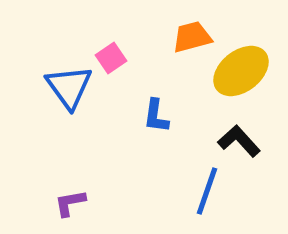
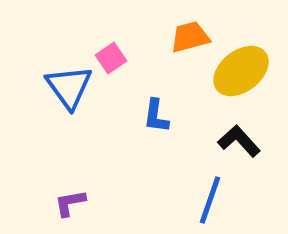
orange trapezoid: moved 2 px left
blue line: moved 3 px right, 9 px down
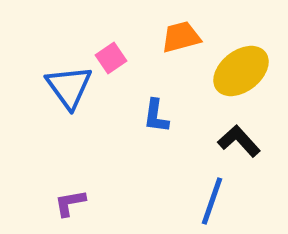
orange trapezoid: moved 9 px left
blue line: moved 2 px right, 1 px down
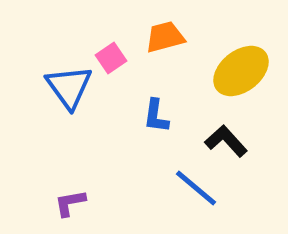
orange trapezoid: moved 16 px left
black L-shape: moved 13 px left
blue line: moved 16 px left, 13 px up; rotated 69 degrees counterclockwise
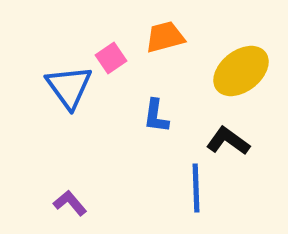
black L-shape: moved 2 px right; rotated 12 degrees counterclockwise
blue line: rotated 48 degrees clockwise
purple L-shape: rotated 60 degrees clockwise
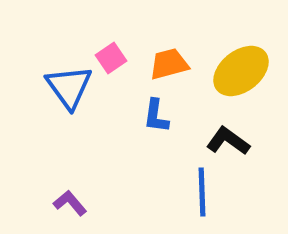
orange trapezoid: moved 4 px right, 27 px down
blue line: moved 6 px right, 4 px down
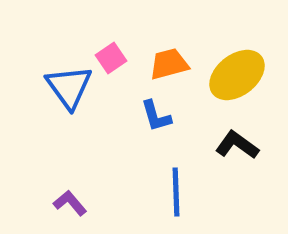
yellow ellipse: moved 4 px left, 4 px down
blue L-shape: rotated 24 degrees counterclockwise
black L-shape: moved 9 px right, 4 px down
blue line: moved 26 px left
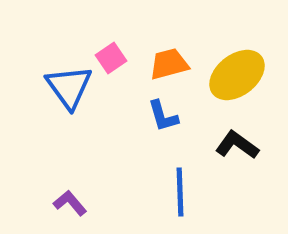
blue L-shape: moved 7 px right
blue line: moved 4 px right
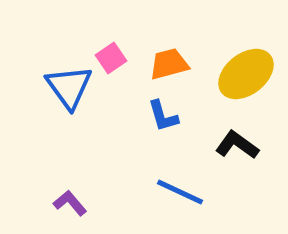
yellow ellipse: moved 9 px right, 1 px up
blue line: rotated 63 degrees counterclockwise
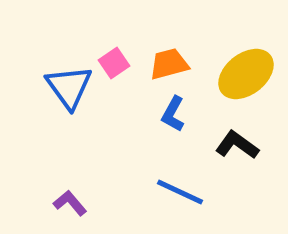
pink square: moved 3 px right, 5 px down
blue L-shape: moved 10 px right, 2 px up; rotated 45 degrees clockwise
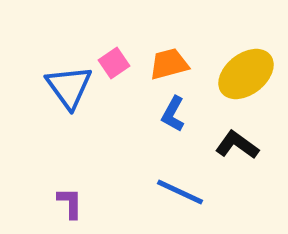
purple L-shape: rotated 40 degrees clockwise
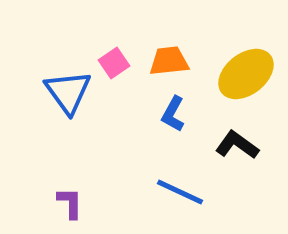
orange trapezoid: moved 3 px up; rotated 9 degrees clockwise
blue triangle: moved 1 px left, 5 px down
